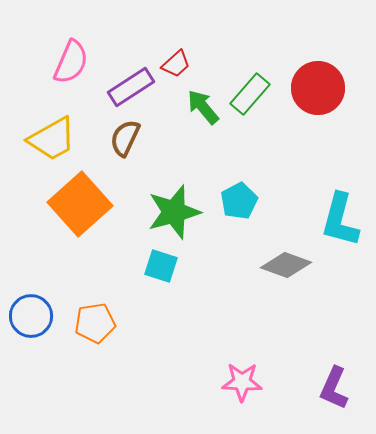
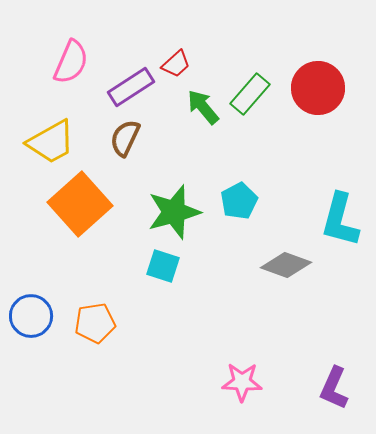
yellow trapezoid: moved 1 px left, 3 px down
cyan square: moved 2 px right
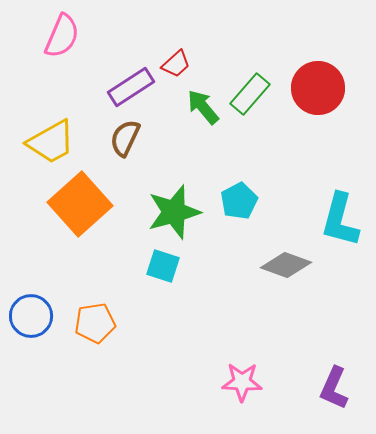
pink semicircle: moved 9 px left, 26 px up
